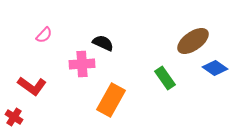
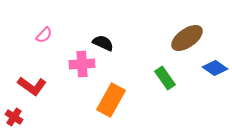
brown ellipse: moved 6 px left, 3 px up
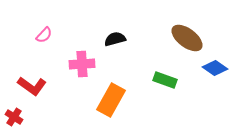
brown ellipse: rotated 72 degrees clockwise
black semicircle: moved 12 px right, 4 px up; rotated 40 degrees counterclockwise
green rectangle: moved 2 px down; rotated 35 degrees counterclockwise
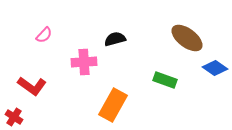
pink cross: moved 2 px right, 2 px up
orange rectangle: moved 2 px right, 5 px down
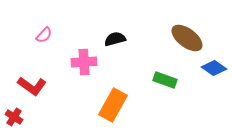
blue diamond: moved 1 px left
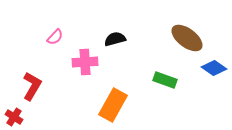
pink semicircle: moved 11 px right, 2 px down
pink cross: moved 1 px right
red L-shape: rotated 96 degrees counterclockwise
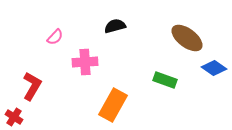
black semicircle: moved 13 px up
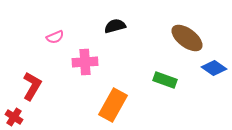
pink semicircle: rotated 24 degrees clockwise
